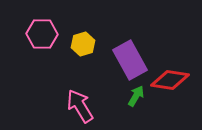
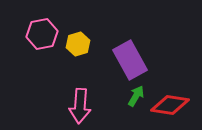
pink hexagon: rotated 12 degrees counterclockwise
yellow hexagon: moved 5 px left
red diamond: moved 25 px down
pink arrow: rotated 144 degrees counterclockwise
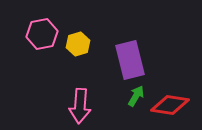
purple rectangle: rotated 15 degrees clockwise
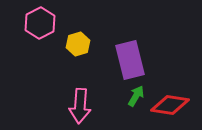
pink hexagon: moved 2 px left, 11 px up; rotated 16 degrees counterclockwise
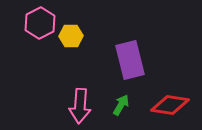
yellow hexagon: moved 7 px left, 8 px up; rotated 15 degrees clockwise
green arrow: moved 15 px left, 9 px down
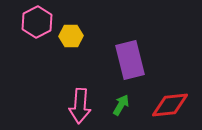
pink hexagon: moved 3 px left, 1 px up
red diamond: rotated 15 degrees counterclockwise
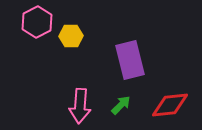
green arrow: rotated 15 degrees clockwise
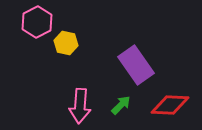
yellow hexagon: moved 5 px left, 7 px down; rotated 15 degrees clockwise
purple rectangle: moved 6 px right, 5 px down; rotated 21 degrees counterclockwise
red diamond: rotated 9 degrees clockwise
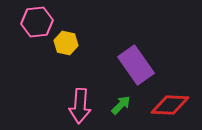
pink hexagon: rotated 20 degrees clockwise
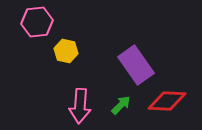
yellow hexagon: moved 8 px down
red diamond: moved 3 px left, 4 px up
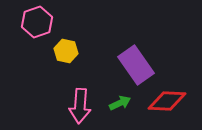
pink hexagon: rotated 12 degrees counterclockwise
green arrow: moved 1 px left, 2 px up; rotated 20 degrees clockwise
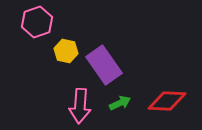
purple rectangle: moved 32 px left
